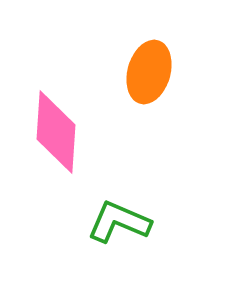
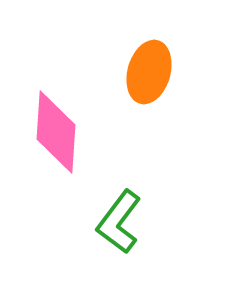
green L-shape: rotated 76 degrees counterclockwise
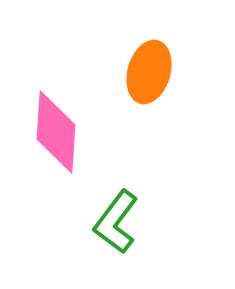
green L-shape: moved 3 px left
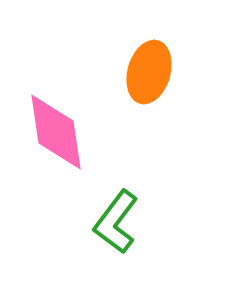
pink diamond: rotated 12 degrees counterclockwise
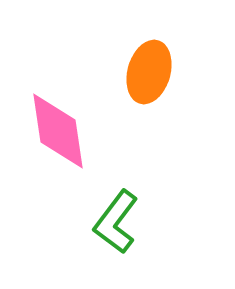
pink diamond: moved 2 px right, 1 px up
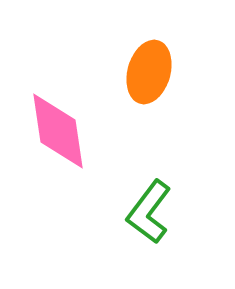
green L-shape: moved 33 px right, 10 px up
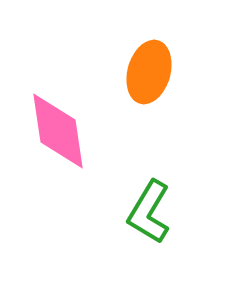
green L-shape: rotated 6 degrees counterclockwise
